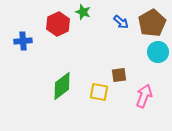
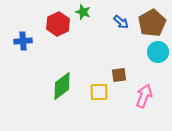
yellow square: rotated 12 degrees counterclockwise
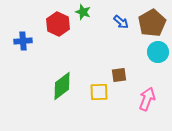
red hexagon: rotated 10 degrees counterclockwise
pink arrow: moved 3 px right, 3 px down
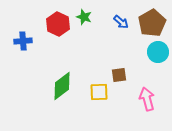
green star: moved 1 px right, 5 px down
pink arrow: rotated 35 degrees counterclockwise
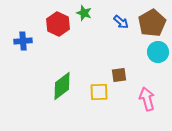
green star: moved 4 px up
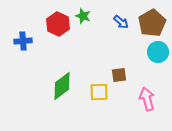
green star: moved 1 px left, 3 px down
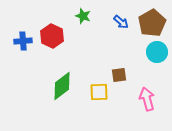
red hexagon: moved 6 px left, 12 px down
cyan circle: moved 1 px left
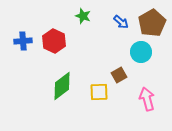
red hexagon: moved 2 px right, 5 px down
cyan circle: moved 16 px left
brown square: rotated 21 degrees counterclockwise
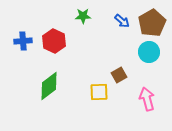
green star: rotated 21 degrees counterclockwise
blue arrow: moved 1 px right, 1 px up
cyan circle: moved 8 px right
green diamond: moved 13 px left
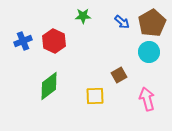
blue arrow: moved 1 px down
blue cross: rotated 18 degrees counterclockwise
yellow square: moved 4 px left, 4 px down
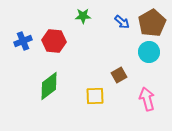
red hexagon: rotated 20 degrees counterclockwise
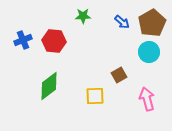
blue cross: moved 1 px up
